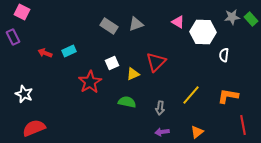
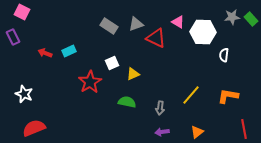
red triangle: moved 24 px up; rotated 50 degrees counterclockwise
red line: moved 1 px right, 4 px down
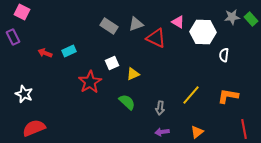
green semicircle: rotated 30 degrees clockwise
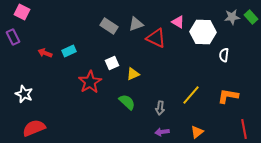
green rectangle: moved 2 px up
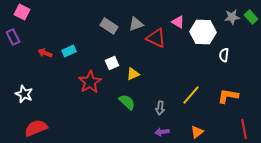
red semicircle: moved 2 px right
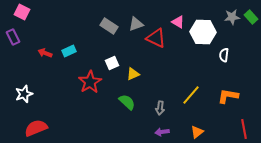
white star: rotated 30 degrees clockwise
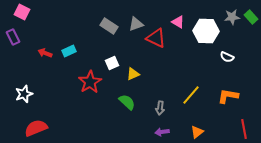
white hexagon: moved 3 px right, 1 px up
white semicircle: moved 3 px right, 2 px down; rotated 72 degrees counterclockwise
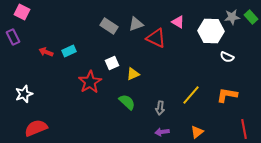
white hexagon: moved 5 px right
red arrow: moved 1 px right, 1 px up
orange L-shape: moved 1 px left, 1 px up
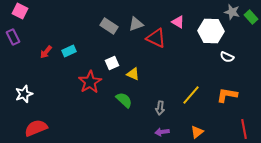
pink square: moved 2 px left, 1 px up
gray star: moved 5 px up; rotated 21 degrees clockwise
red arrow: rotated 72 degrees counterclockwise
yellow triangle: rotated 48 degrees clockwise
green semicircle: moved 3 px left, 2 px up
